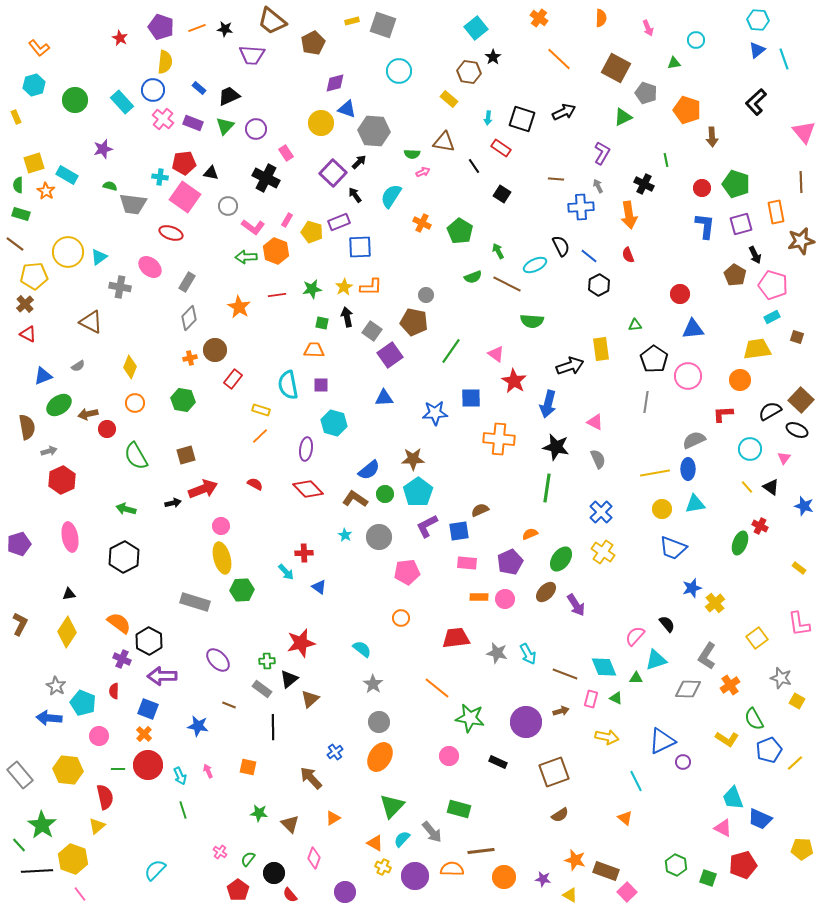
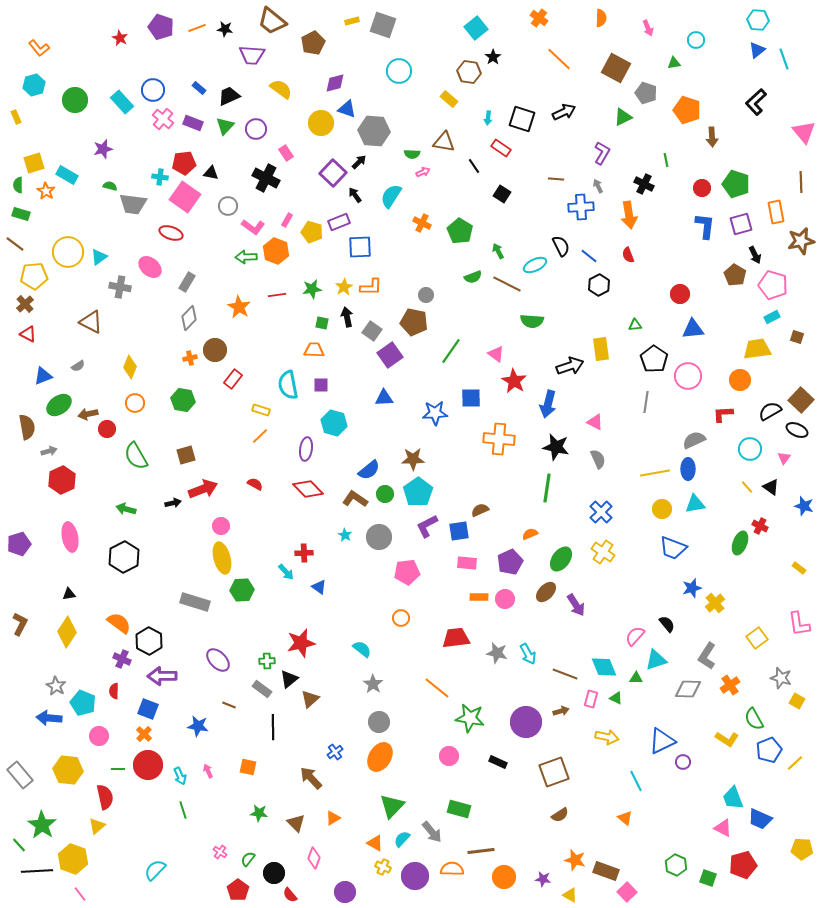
yellow semicircle at (165, 62): moved 116 px right, 27 px down; rotated 60 degrees counterclockwise
brown triangle at (290, 824): moved 6 px right, 1 px up
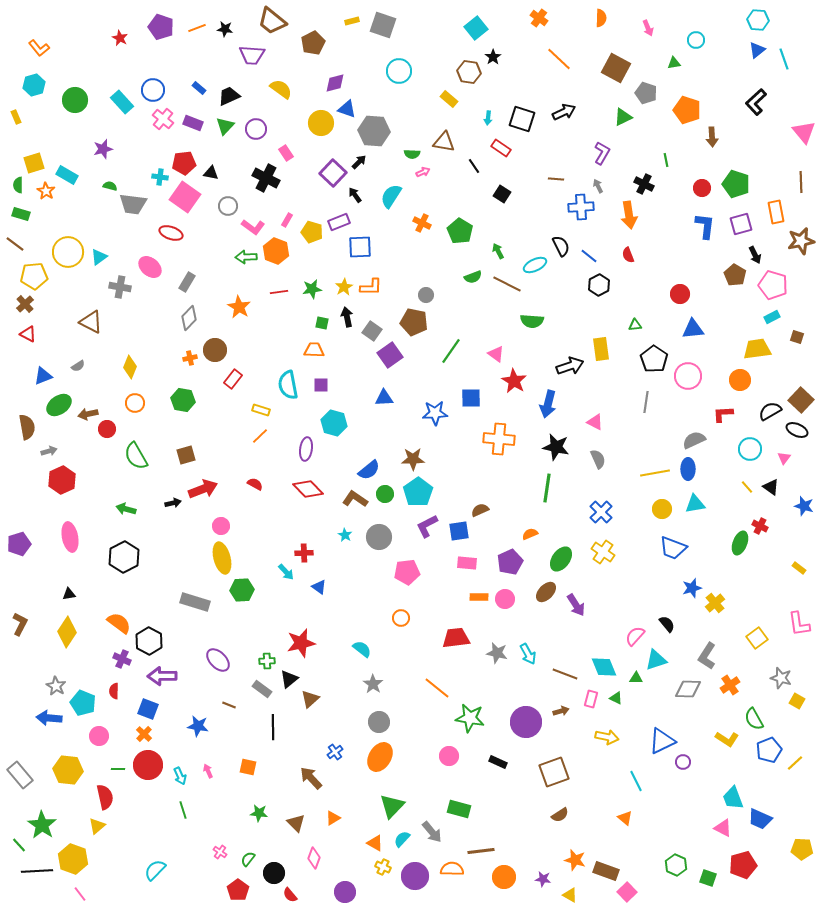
red line at (277, 295): moved 2 px right, 3 px up
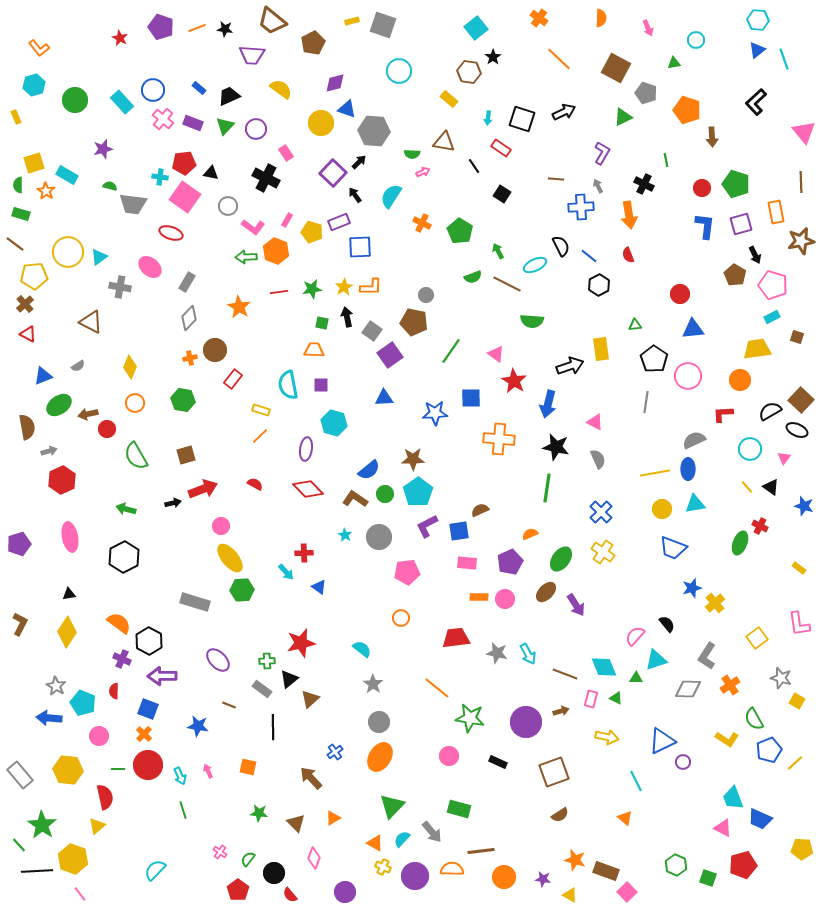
yellow ellipse at (222, 558): moved 8 px right; rotated 24 degrees counterclockwise
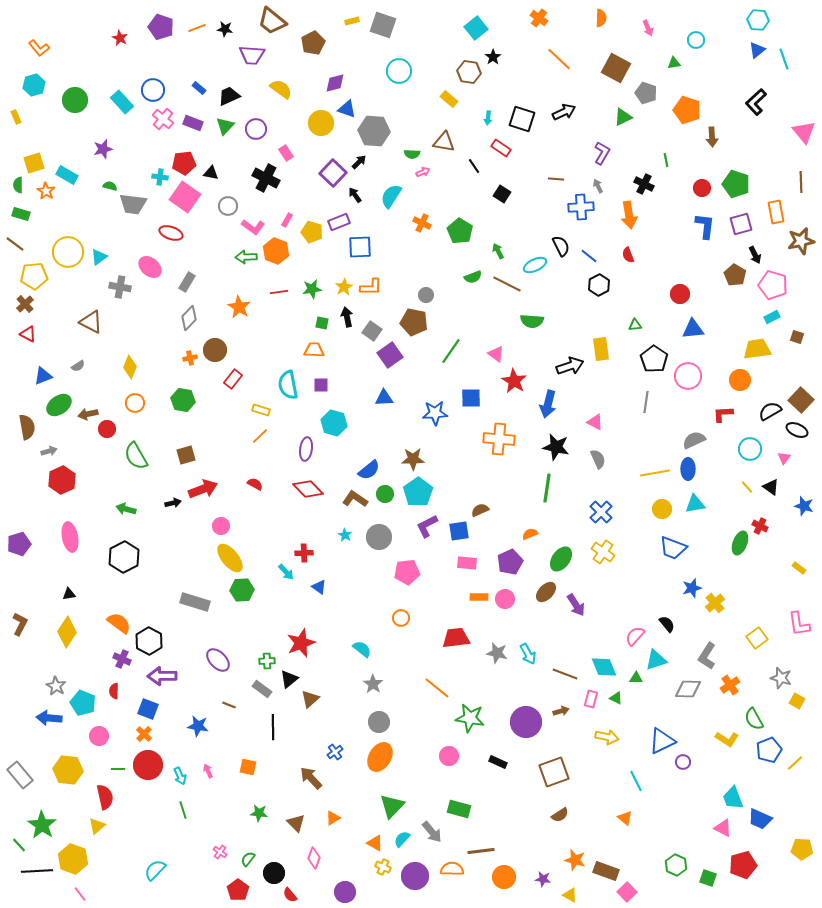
red star at (301, 643): rotated 8 degrees counterclockwise
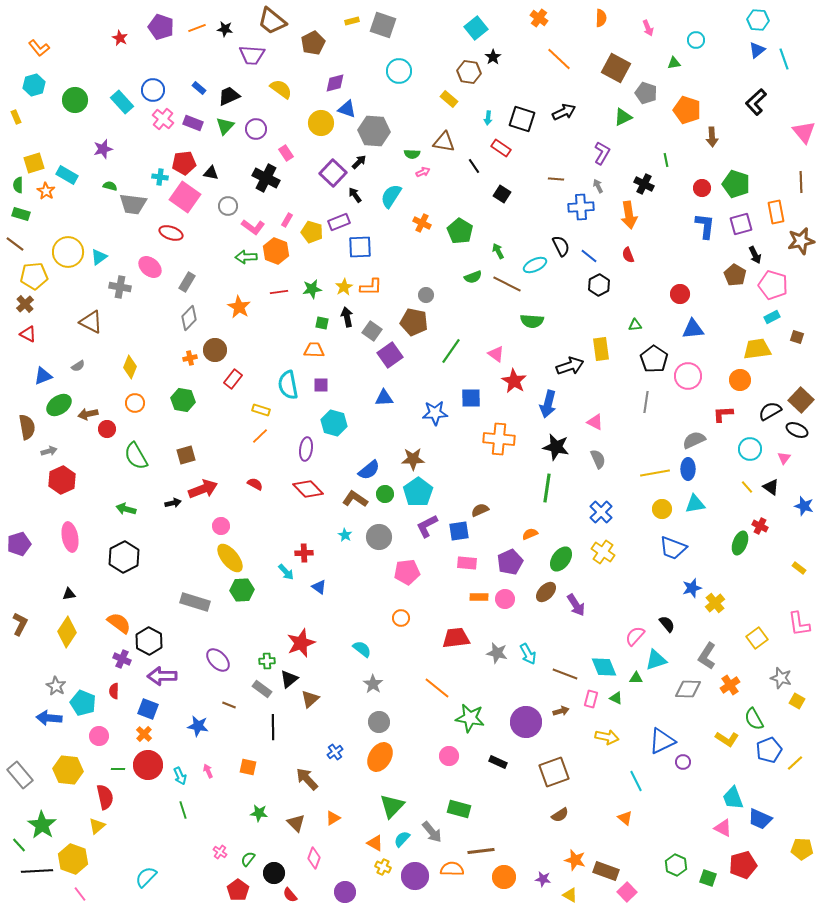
brown arrow at (311, 778): moved 4 px left, 1 px down
cyan semicircle at (155, 870): moved 9 px left, 7 px down
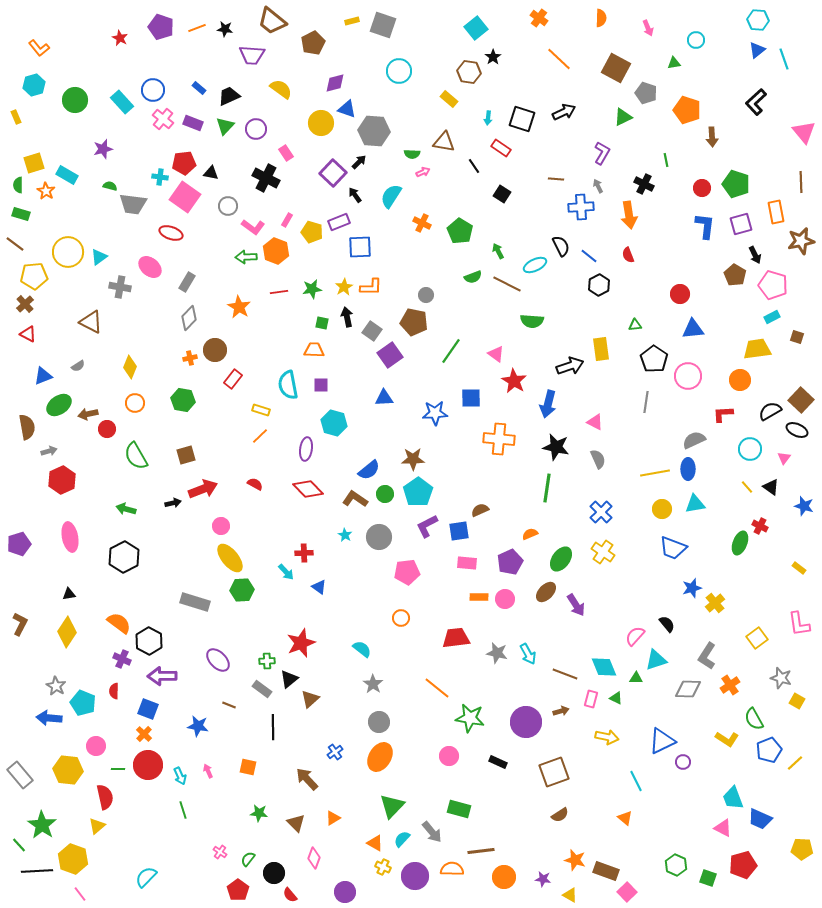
pink circle at (99, 736): moved 3 px left, 10 px down
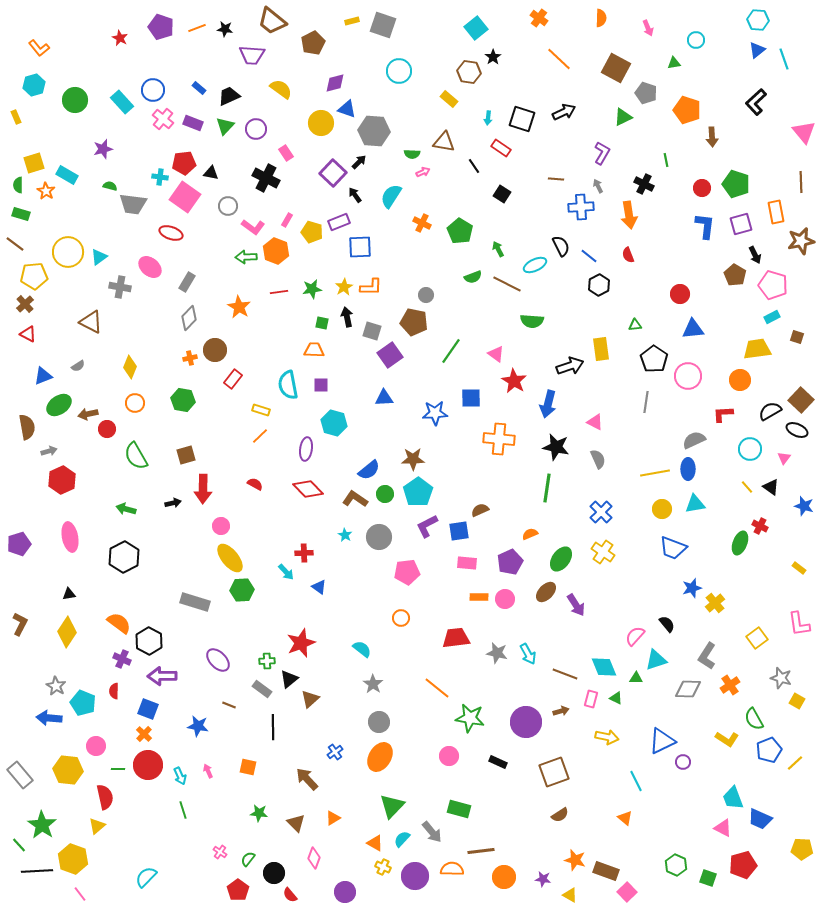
green arrow at (498, 251): moved 2 px up
gray square at (372, 331): rotated 18 degrees counterclockwise
red arrow at (203, 489): rotated 112 degrees clockwise
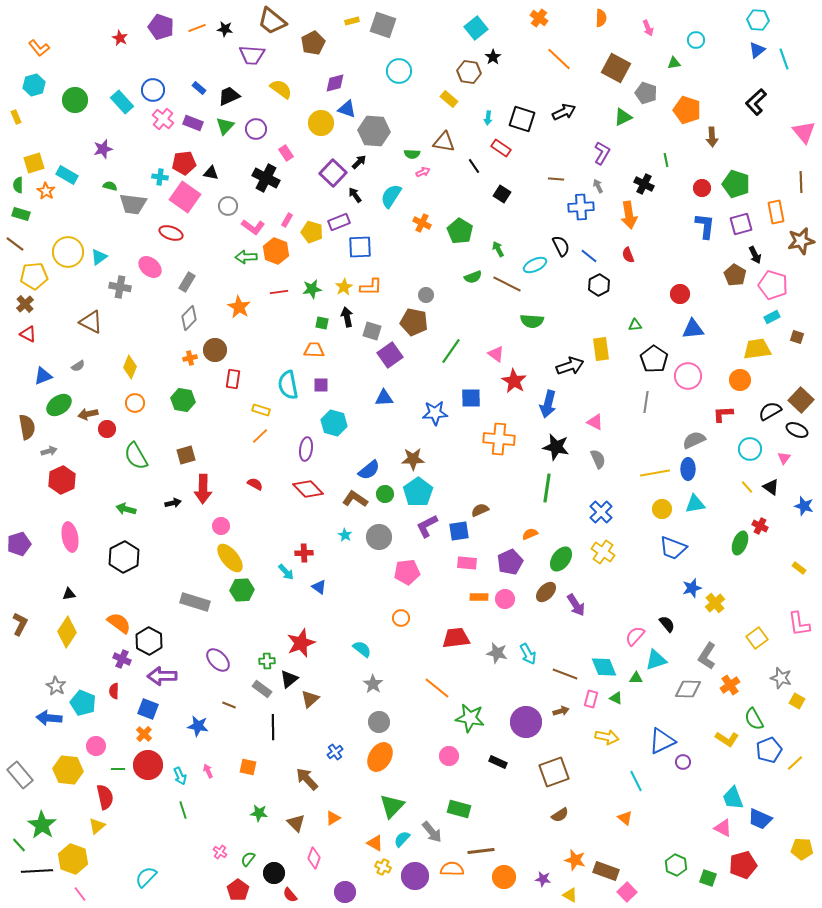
red rectangle at (233, 379): rotated 30 degrees counterclockwise
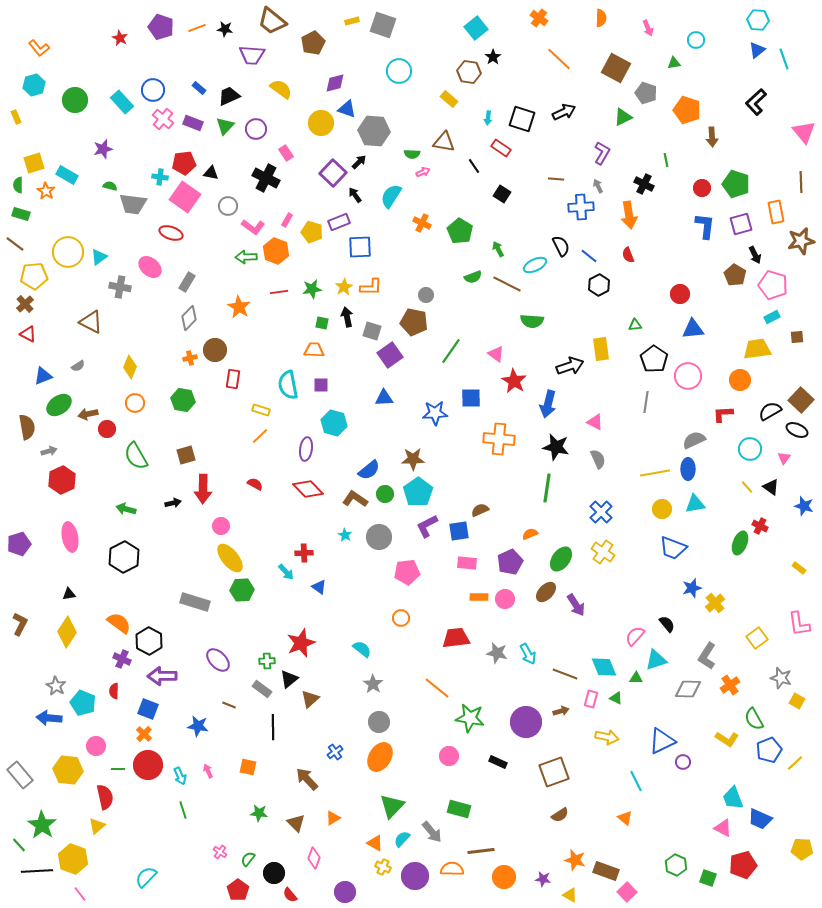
brown square at (797, 337): rotated 24 degrees counterclockwise
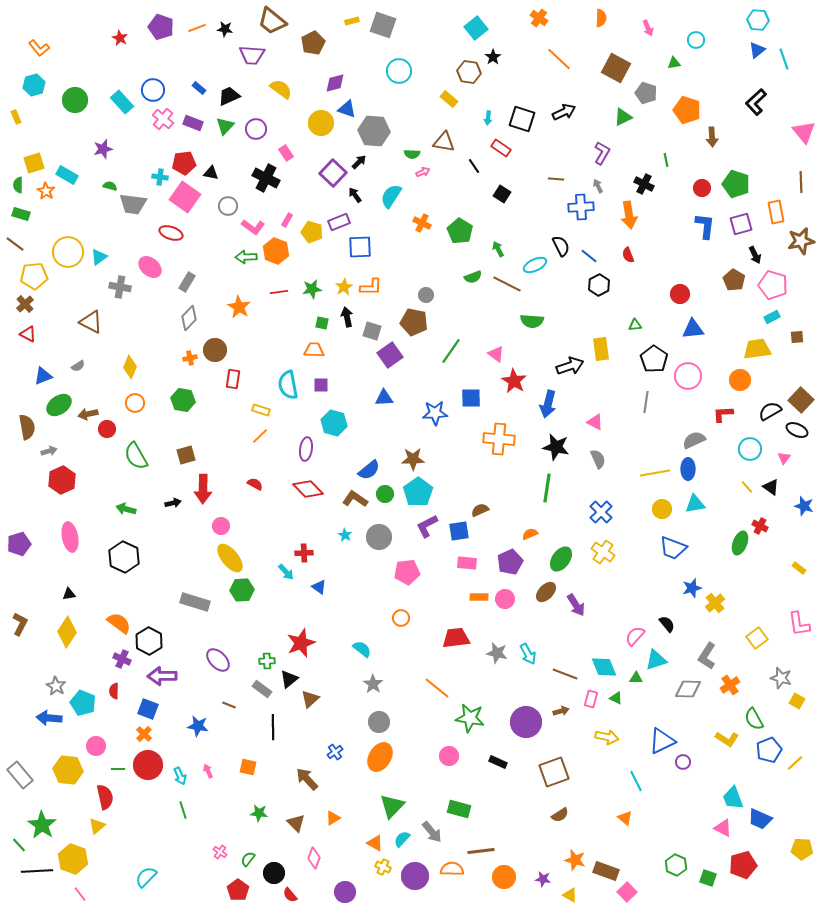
brown pentagon at (735, 275): moved 1 px left, 5 px down
black hexagon at (124, 557): rotated 8 degrees counterclockwise
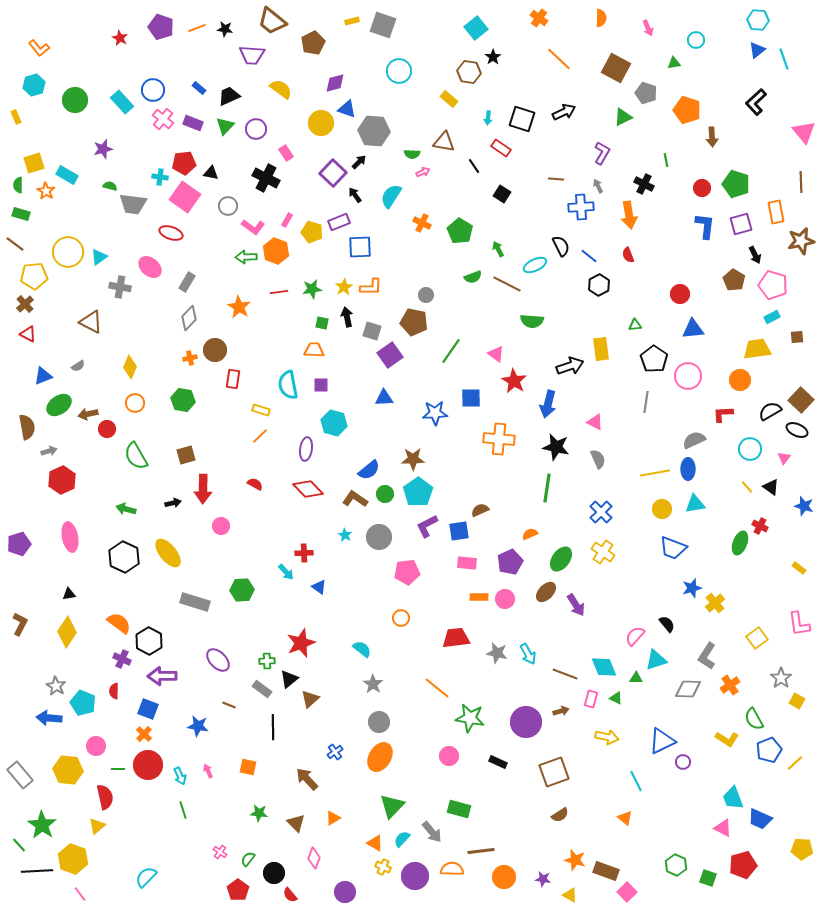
yellow ellipse at (230, 558): moved 62 px left, 5 px up
gray star at (781, 678): rotated 20 degrees clockwise
